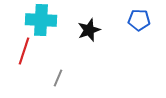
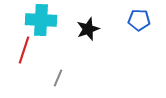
black star: moved 1 px left, 1 px up
red line: moved 1 px up
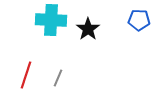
cyan cross: moved 10 px right
black star: rotated 15 degrees counterclockwise
red line: moved 2 px right, 25 px down
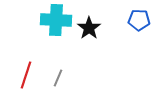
cyan cross: moved 5 px right
black star: moved 1 px right, 1 px up
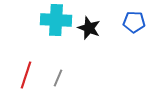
blue pentagon: moved 5 px left, 2 px down
black star: rotated 15 degrees counterclockwise
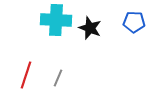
black star: moved 1 px right
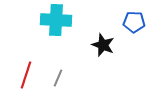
black star: moved 13 px right, 17 px down
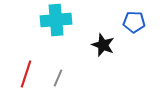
cyan cross: rotated 8 degrees counterclockwise
red line: moved 1 px up
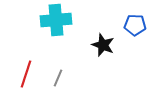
blue pentagon: moved 1 px right, 3 px down
